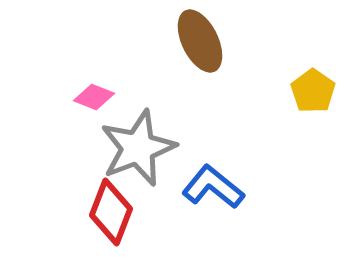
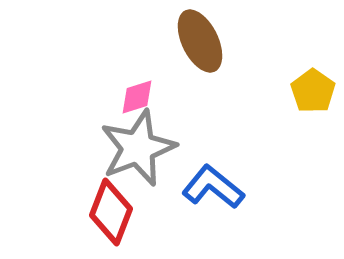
pink diamond: moved 43 px right; rotated 39 degrees counterclockwise
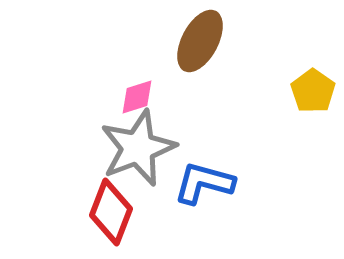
brown ellipse: rotated 54 degrees clockwise
blue L-shape: moved 9 px left, 4 px up; rotated 24 degrees counterclockwise
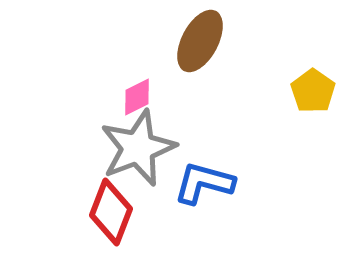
pink diamond: rotated 9 degrees counterclockwise
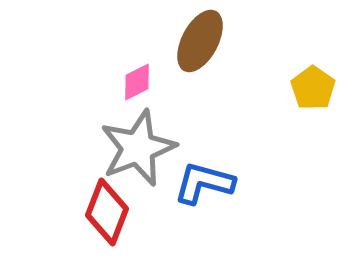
yellow pentagon: moved 3 px up
pink diamond: moved 15 px up
red diamond: moved 4 px left
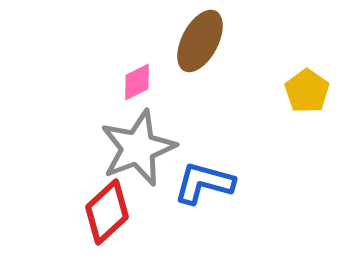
yellow pentagon: moved 6 px left, 3 px down
red diamond: rotated 26 degrees clockwise
